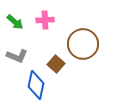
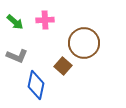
brown circle: moved 1 px right, 1 px up
brown square: moved 7 px right, 2 px down
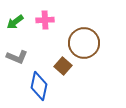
green arrow: rotated 102 degrees clockwise
gray L-shape: moved 1 px down
blue diamond: moved 3 px right, 1 px down
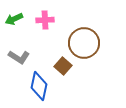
green arrow: moved 1 px left, 3 px up; rotated 12 degrees clockwise
gray L-shape: moved 2 px right; rotated 10 degrees clockwise
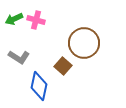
pink cross: moved 9 px left; rotated 18 degrees clockwise
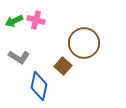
green arrow: moved 2 px down
